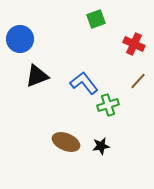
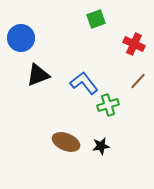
blue circle: moved 1 px right, 1 px up
black triangle: moved 1 px right, 1 px up
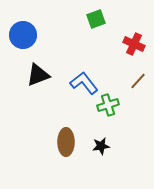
blue circle: moved 2 px right, 3 px up
brown ellipse: rotated 68 degrees clockwise
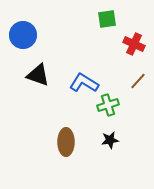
green square: moved 11 px right; rotated 12 degrees clockwise
black triangle: rotated 40 degrees clockwise
blue L-shape: rotated 20 degrees counterclockwise
black star: moved 9 px right, 6 px up
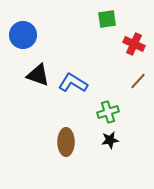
blue L-shape: moved 11 px left
green cross: moved 7 px down
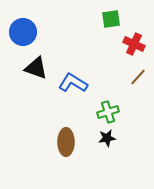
green square: moved 4 px right
blue circle: moved 3 px up
black triangle: moved 2 px left, 7 px up
brown line: moved 4 px up
black star: moved 3 px left, 2 px up
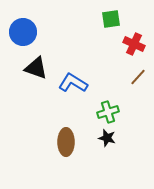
black star: rotated 24 degrees clockwise
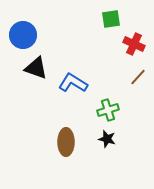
blue circle: moved 3 px down
green cross: moved 2 px up
black star: moved 1 px down
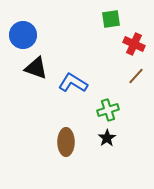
brown line: moved 2 px left, 1 px up
black star: moved 1 px up; rotated 24 degrees clockwise
